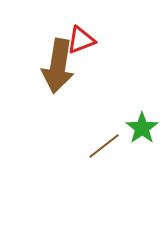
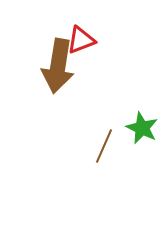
green star: rotated 12 degrees counterclockwise
brown line: rotated 28 degrees counterclockwise
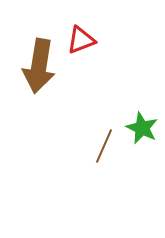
brown arrow: moved 19 px left
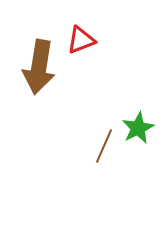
brown arrow: moved 1 px down
green star: moved 4 px left; rotated 20 degrees clockwise
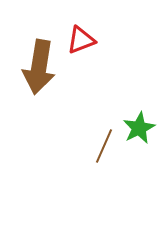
green star: moved 1 px right
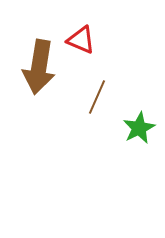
red triangle: rotated 44 degrees clockwise
brown line: moved 7 px left, 49 px up
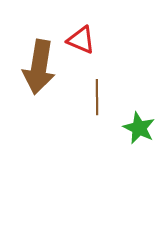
brown line: rotated 24 degrees counterclockwise
green star: rotated 20 degrees counterclockwise
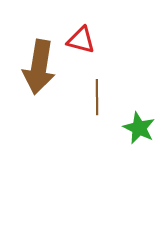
red triangle: rotated 8 degrees counterclockwise
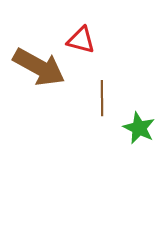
brown arrow: rotated 70 degrees counterclockwise
brown line: moved 5 px right, 1 px down
